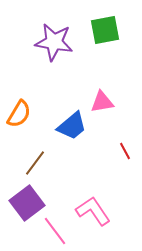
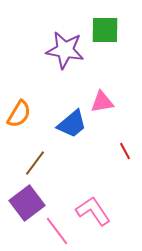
green square: rotated 12 degrees clockwise
purple star: moved 11 px right, 8 px down
blue trapezoid: moved 2 px up
pink line: moved 2 px right
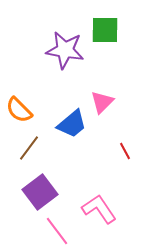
pink triangle: rotated 35 degrees counterclockwise
orange semicircle: moved 4 px up; rotated 104 degrees clockwise
brown line: moved 6 px left, 15 px up
purple square: moved 13 px right, 11 px up
pink L-shape: moved 6 px right, 2 px up
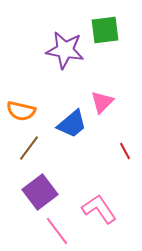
green square: rotated 8 degrees counterclockwise
orange semicircle: moved 2 px right, 1 px down; rotated 32 degrees counterclockwise
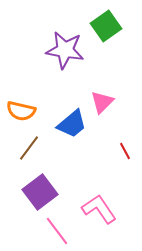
green square: moved 1 px right, 4 px up; rotated 28 degrees counterclockwise
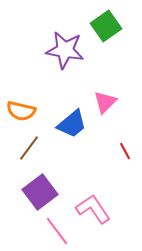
pink triangle: moved 3 px right
pink L-shape: moved 6 px left
